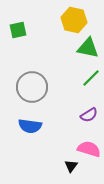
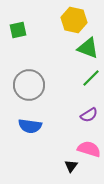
green triangle: rotated 10 degrees clockwise
gray circle: moved 3 px left, 2 px up
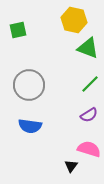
green line: moved 1 px left, 6 px down
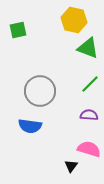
gray circle: moved 11 px right, 6 px down
purple semicircle: rotated 144 degrees counterclockwise
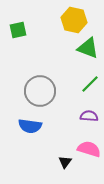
purple semicircle: moved 1 px down
black triangle: moved 6 px left, 4 px up
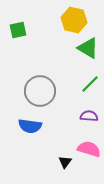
green triangle: rotated 10 degrees clockwise
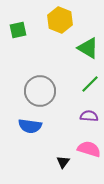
yellow hexagon: moved 14 px left; rotated 10 degrees clockwise
black triangle: moved 2 px left
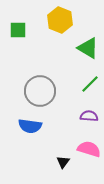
green square: rotated 12 degrees clockwise
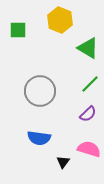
purple semicircle: moved 1 px left, 2 px up; rotated 132 degrees clockwise
blue semicircle: moved 9 px right, 12 px down
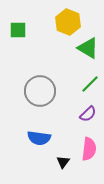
yellow hexagon: moved 8 px right, 2 px down
pink semicircle: rotated 80 degrees clockwise
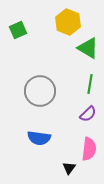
green square: rotated 24 degrees counterclockwise
green line: rotated 36 degrees counterclockwise
black triangle: moved 6 px right, 6 px down
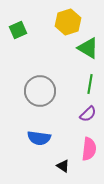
yellow hexagon: rotated 20 degrees clockwise
black triangle: moved 6 px left, 2 px up; rotated 32 degrees counterclockwise
